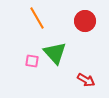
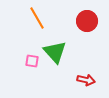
red circle: moved 2 px right
green triangle: moved 1 px up
red arrow: rotated 18 degrees counterclockwise
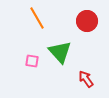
green triangle: moved 5 px right
red arrow: moved 1 px up; rotated 138 degrees counterclockwise
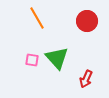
green triangle: moved 3 px left, 6 px down
pink square: moved 1 px up
red arrow: rotated 120 degrees counterclockwise
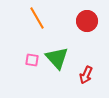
red arrow: moved 4 px up
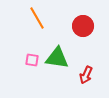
red circle: moved 4 px left, 5 px down
green triangle: rotated 40 degrees counterclockwise
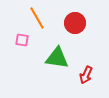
red circle: moved 8 px left, 3 px up
pink square: moved 10 px left, 20 px up
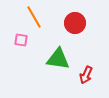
orange line: moved 3 px left, 1 px up
pink square: moved 1 px left
green triangle: moved 1 px right, 1 px down
